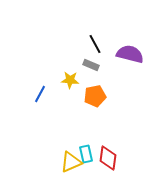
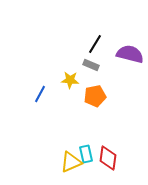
black line: rotated 60 degrees clockwise
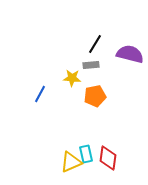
gray rectangle: rotated 28 degrees counterclockwise
yellow star: moved 2 px right, 2 px up
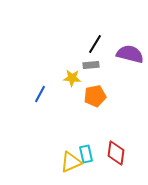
red diamond: moved 8 px right, 5 px up
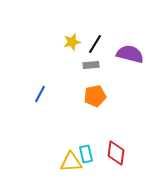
yellow star: moved 36 px up; rotated 18 degrees counterclockwise
yellow triangle: rotated 20 degrees clockwise
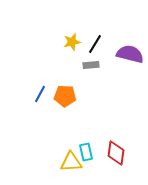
orange pentagon: moved 30 px left; rotated 15 degrees clockwise
cyan rectangle: moved 2 px up
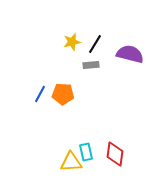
orange pentagon: moved 2 px left, 2 px up
red diamond: moved 1 px left, 1 px down
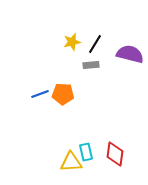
blue line: rotated 42 degrees clockwise
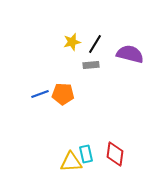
cyan rectangle: moved 2 px down
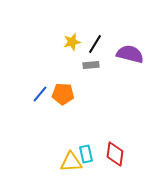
blue line: rotated 30 degrees counterclockwise
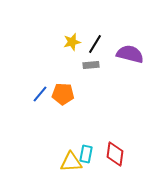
cyan rectangle: rotated 24 degrees clockwise
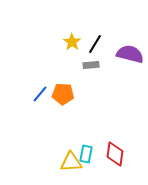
yellow star: rotated 24 degrees counterclockwise
